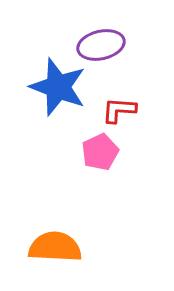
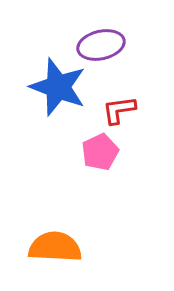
red L-shape: rotated 12 degrees counterclockwise
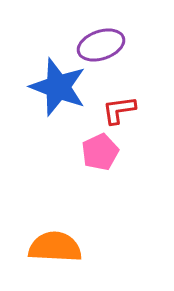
purple ellipse: rotated 6 degrees counterclockwise
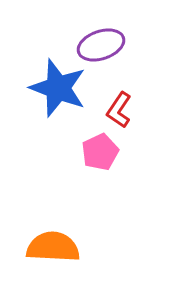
blue star: moved 1 px down
red L-shape: rotated 48 degrees counterclockwise
orange semicircle: moved 2 px left
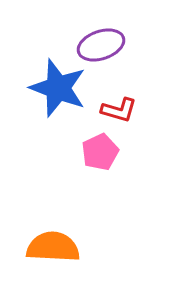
red L-shape: rotated 108 degrees counterclockwise
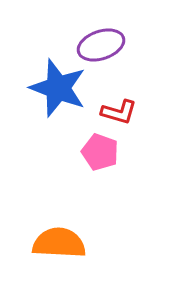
red L-shape: moved 2 px down
pink pentagon: rotated 27 degrees counterclockwise
orange semicircle: moved 6 px right, 4 px up
